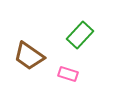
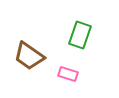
green rectangle: rotated 24 degrees counterclockwise
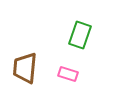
brown trapezoid: moved 4 px left, 12 px down; rotated 60 degrees clockwise
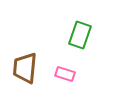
pink rectangle: moved 3 px left
